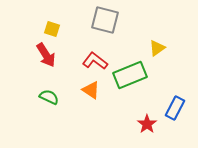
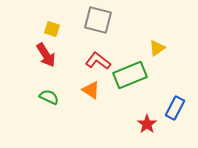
gray square: moved 7 px left
red L-shape: moved 3 px right
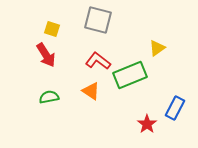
orange triangle: moved 1 px down
green semicircle: rotated 36 degrees counterclockwise
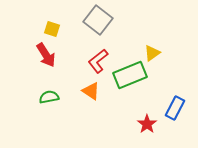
gray square: rotated 24 degrees clockwise
yellow triangle: moved 5 px left, 5 px down
red L-shape: rotated 75 degrees counterclockwise
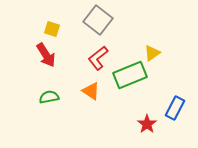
red L-shape: moved 3 px up
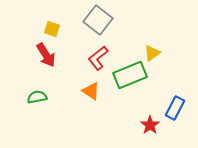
green semicircle: moved 12 px left
red star: moved 3 px right, 1 px down
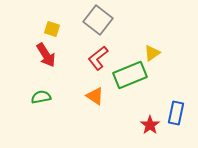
orange triangle: moved 4 px right, 5 px down
green semicircle: moved 4 px right
blue rectangle: moved 1 px right, 5 px down; rotated 15 degrees counterclockwise
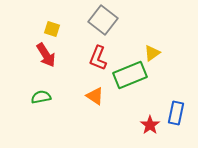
gray square: moved 5 px right
red L-shape: rotated 30 degrees counterclockwise
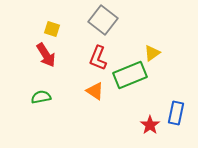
orange triangle: moved 5 px up
